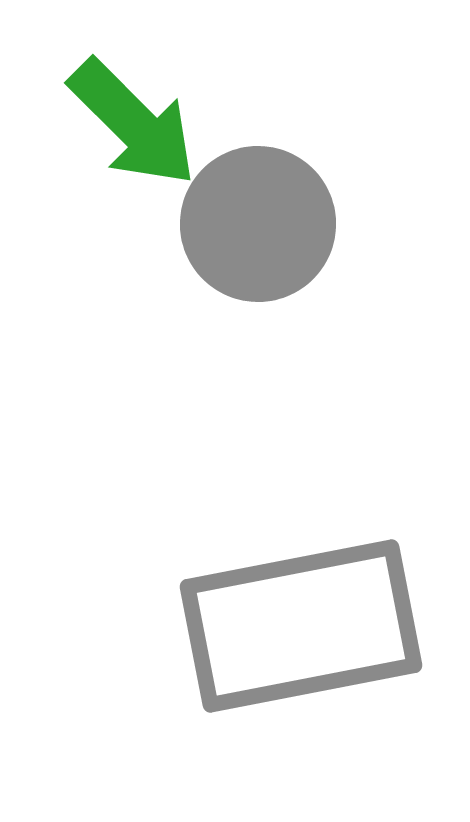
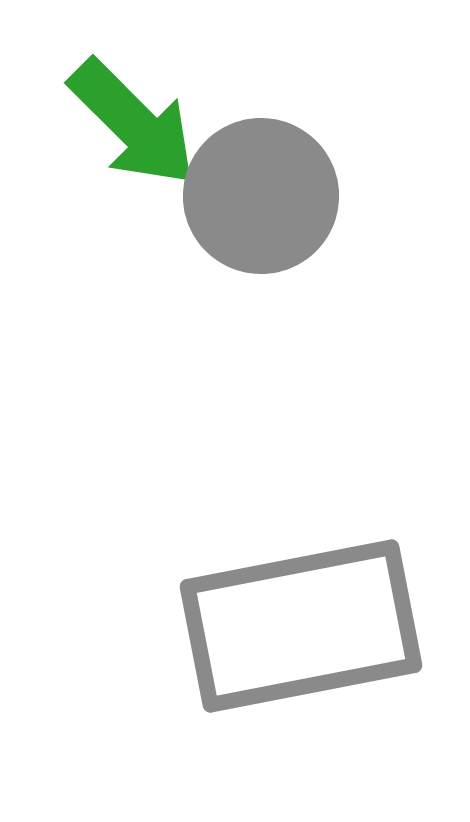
gray circle: moved 3 px right, 28 px up
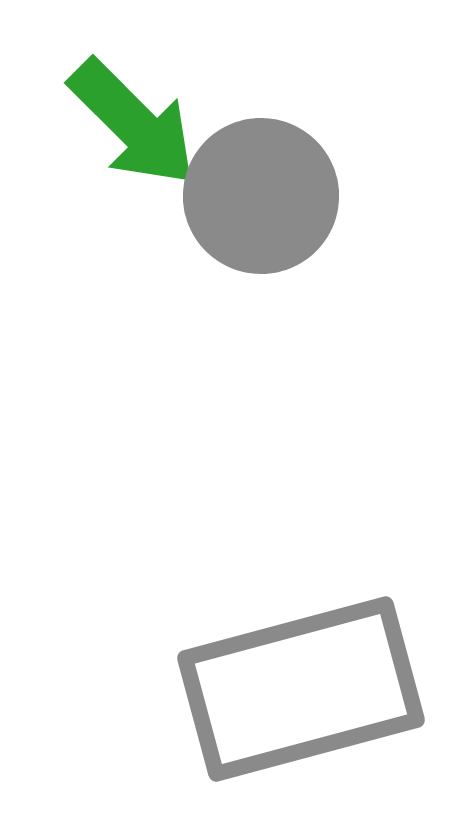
gray rectangle: moved 63 px down; rotated 4 degrees counterclockwise
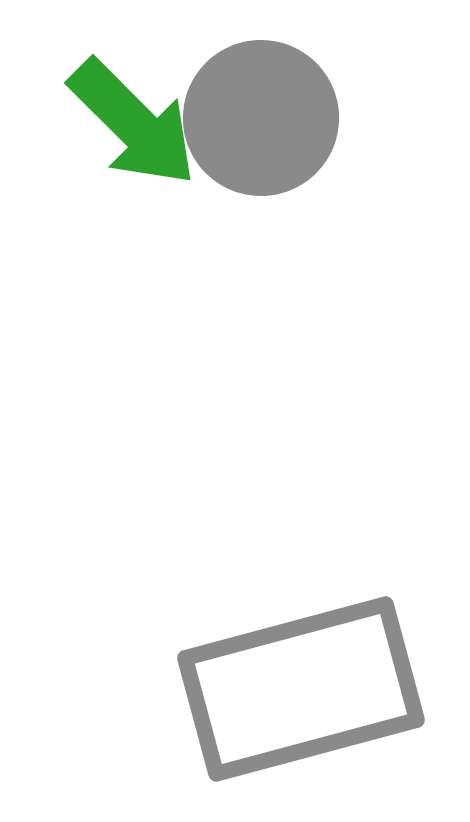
gray circle: moved 78 px up
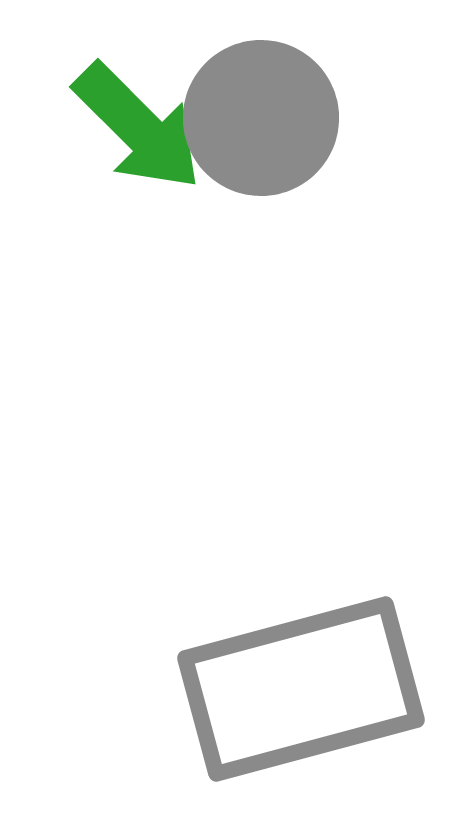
green arrow: moved 5 px right, 4 px down
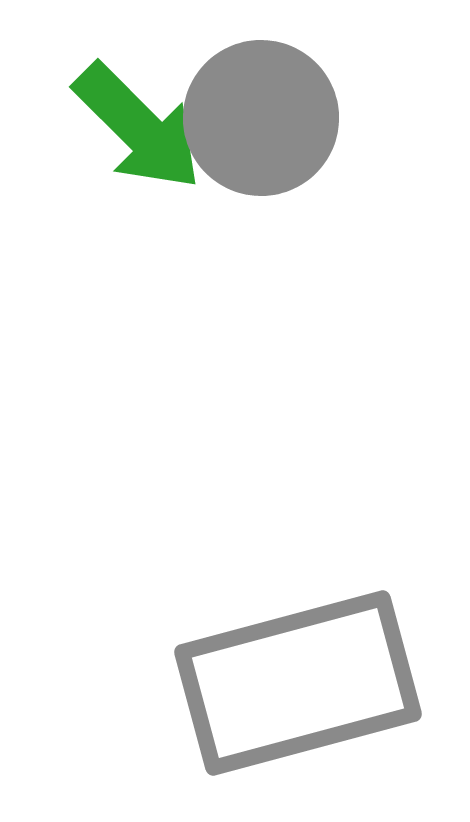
gray rectangle: moved 3 px left, 6 px up
